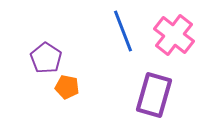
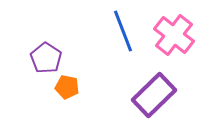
purple rectangle: rotated 30 degrees clockwise
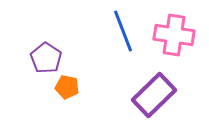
pink cross: rotated 30 degrees counterclockwise
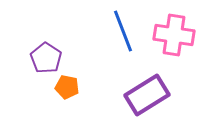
purple rectangle: moved 7 px left; rotated 12 degrees clockwise
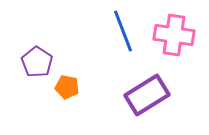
purple pentagon: moved 9 px left, 4 px down
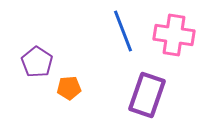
orange pentagon: moved 2 px right, 1 px down; rotated 15 degrees counterclockwise
purple rectangle: rotated 39 degrees counterclockwise
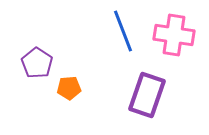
purple pentagon: moved 1 px down
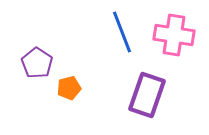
blue line: moved 1 px left, 1 px down
orange pentagon: rotated 10 degrees counterclockwise
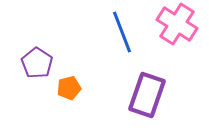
pink cross: moved 3 px right, 11 px up; rotated 24 degrees clockwise
